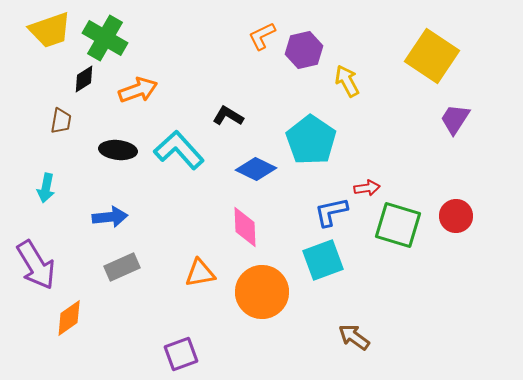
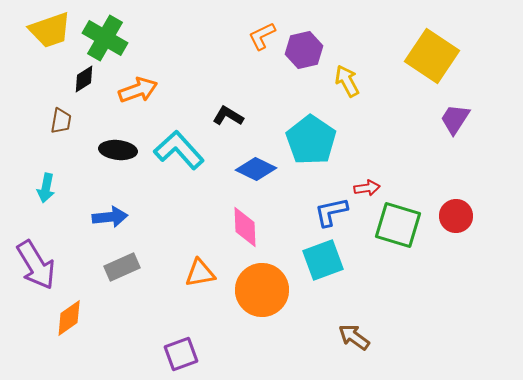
orange circle: moved 2 px up
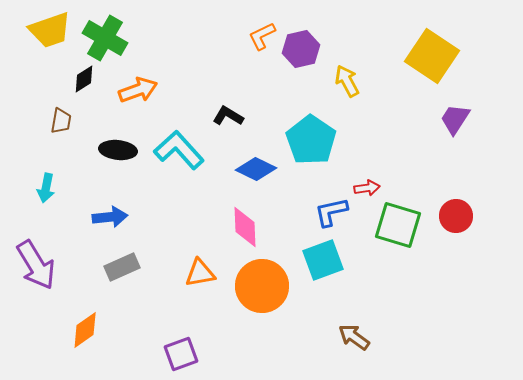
purple hexagon: moved 3 px left, 1 px up
orange circle: moved 4 px up
orange diamond: moved 16 px right, 12 px down
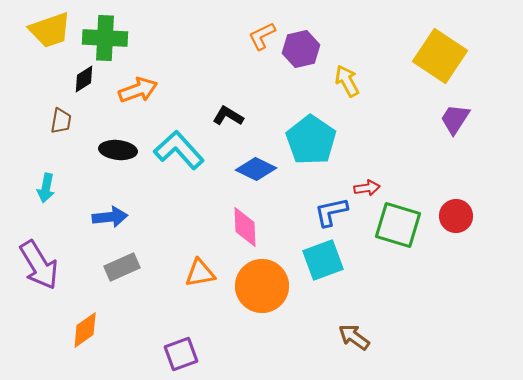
green cross: rotated 27 degrees counterclockwise
yellow square: moved 8 px right
purple arrow: moved 3 px right
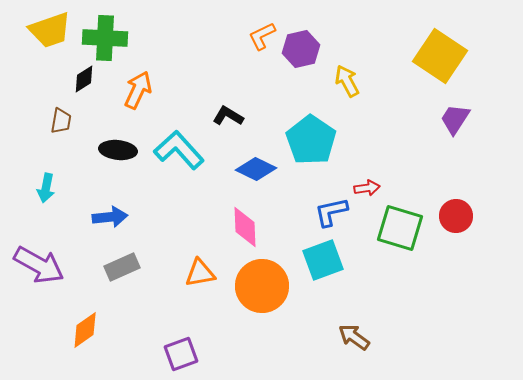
orange arrow: rotated 45 degrees counterclockwise
green square: moved 2 px right, 3 px down
purple arrow: rotated 30 degrees counterclockwise
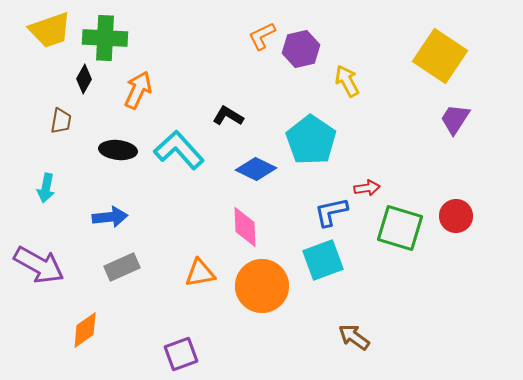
black diamond: rotated 28 degrees counterclockwise
